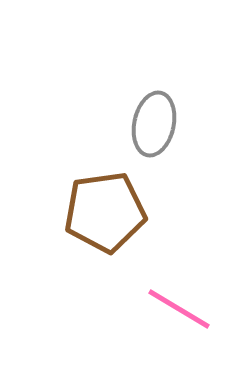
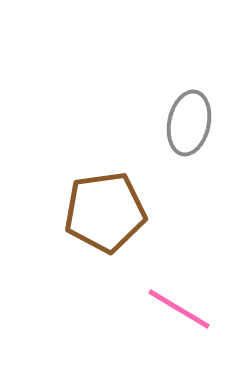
gray ellipse: moved 35 px right, 1 px up
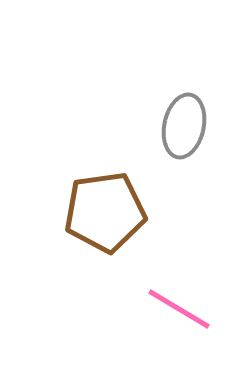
gray ellipse: moved 5 px left, 3 px down
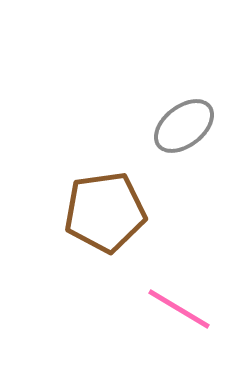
gray ellipse: rotated 40 degrees clockwise
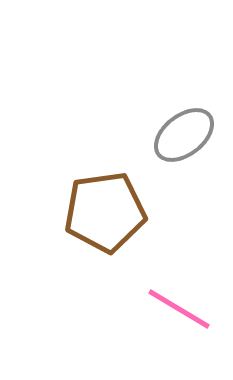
gray ellipse: moved 9 px down
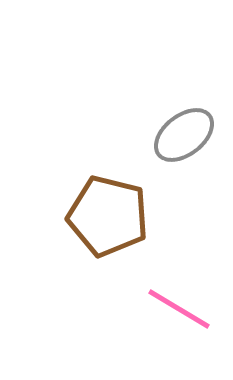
brown pentagon: moved 3 px right, 4 px down; rotated 22 degrees clockwise
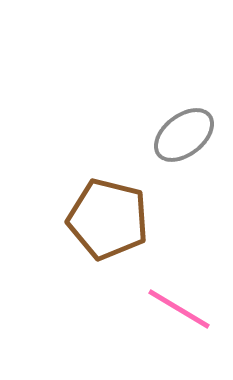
brown pentagon: moved 3 px down
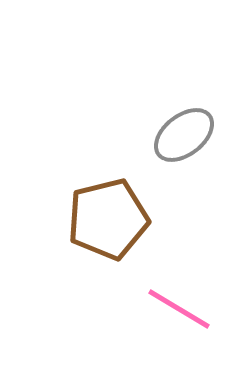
brown pentagon: rotated 28 degrees counterclockwise
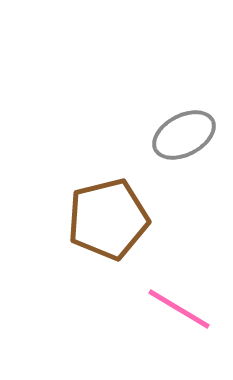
gray ellipse: rotated 10 degrees clockwise
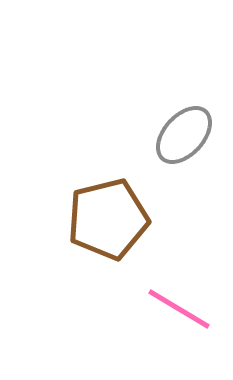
gray ellipse: rotated 20 degrees counterclockwise
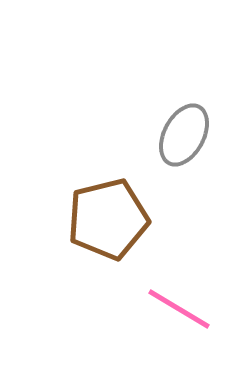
gray ellipse: rotated 14 degrees counterclockwise
